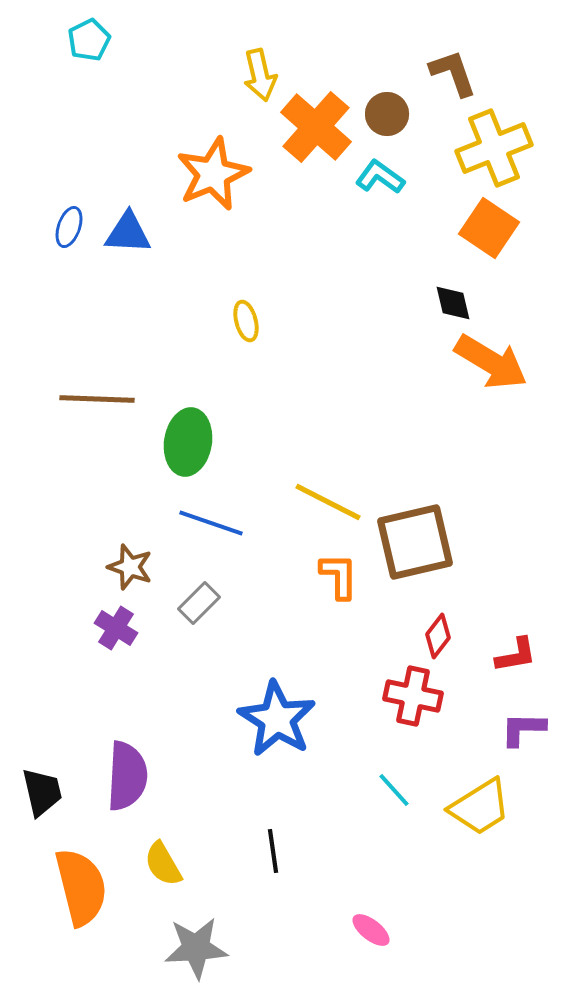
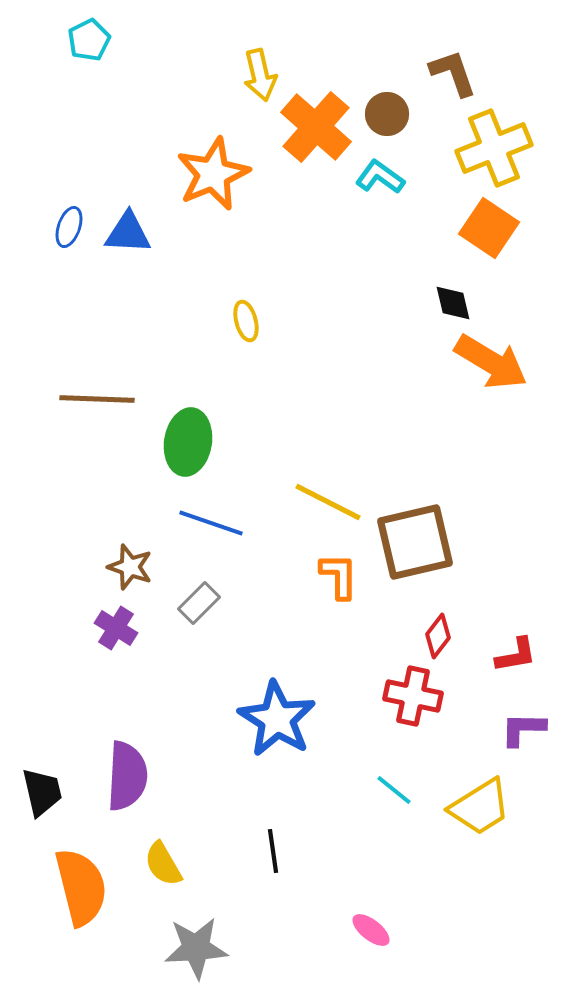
cyan line: rotated 9 degrees counterclockwise
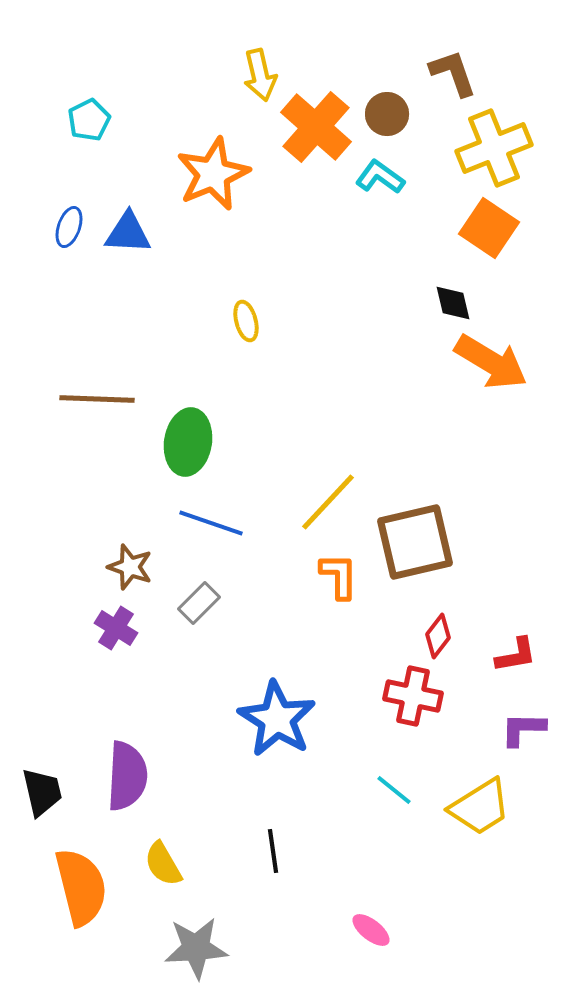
cyan pentagon: moved 80 px down
yellow line: rotated 74 degrees counterclockwise
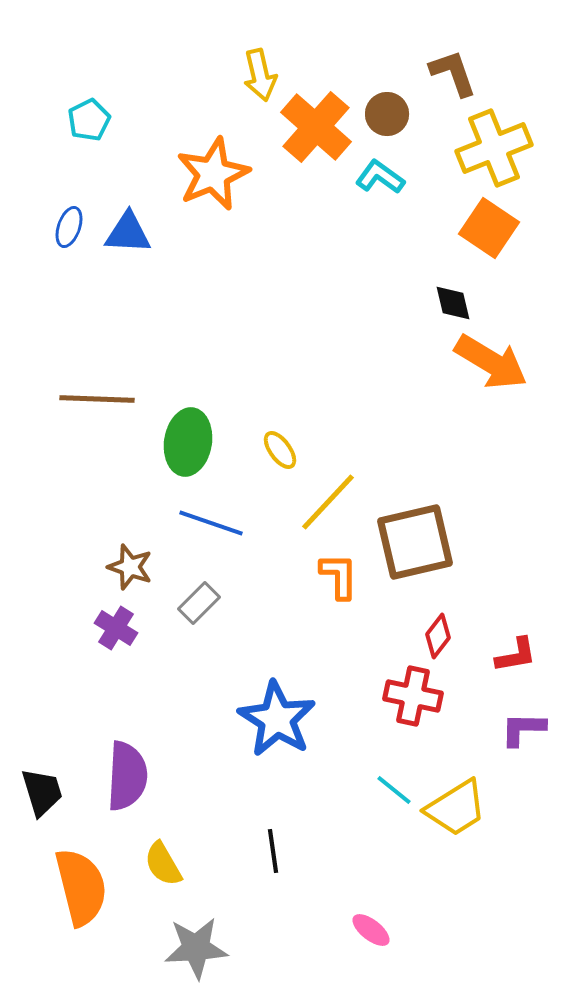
yellow ellipse: moved 34 px right, 129 px down; rotated 21 degrees counterclockwise
black trapezoid: rotated 4 degrees counterclockwise
yellow trapezoid: moved 24 px left, 1 px down
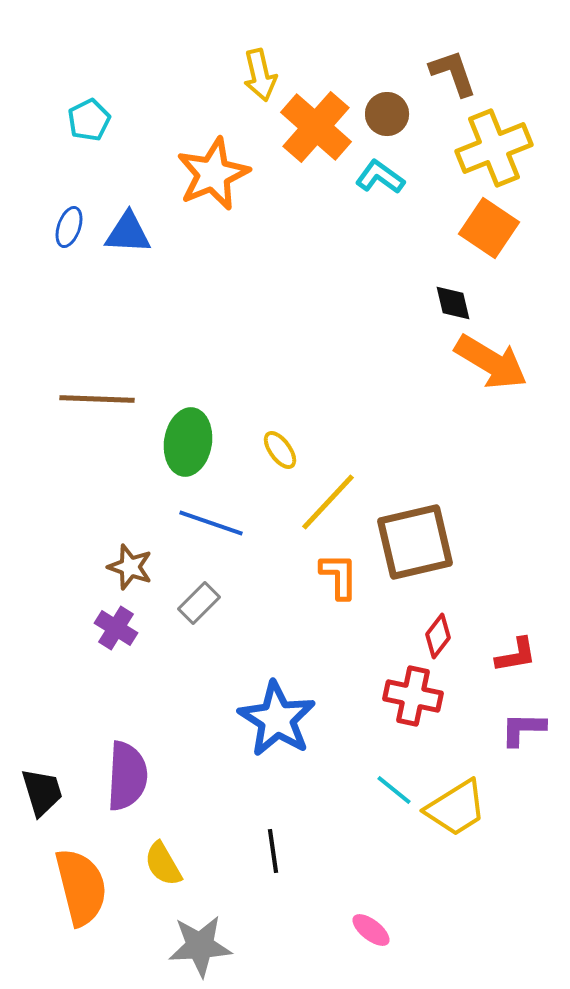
gray star: moved 4 px right, 2 px up
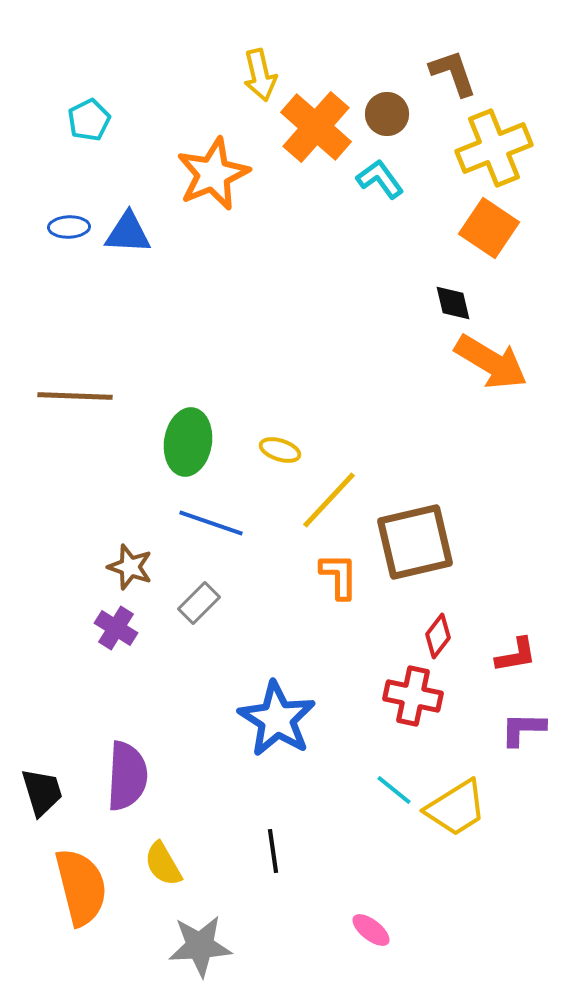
cyan L-shape: moved 2 px down; rotated 18 degrees clockwise
blue ellipse: rotated 69 degrees clockwise
brown line: moved 22 px left, 3 px up
yellow ellipse: rotated 36 degrees counterclockwise
yellow line: moved 1 px right, 2 px up
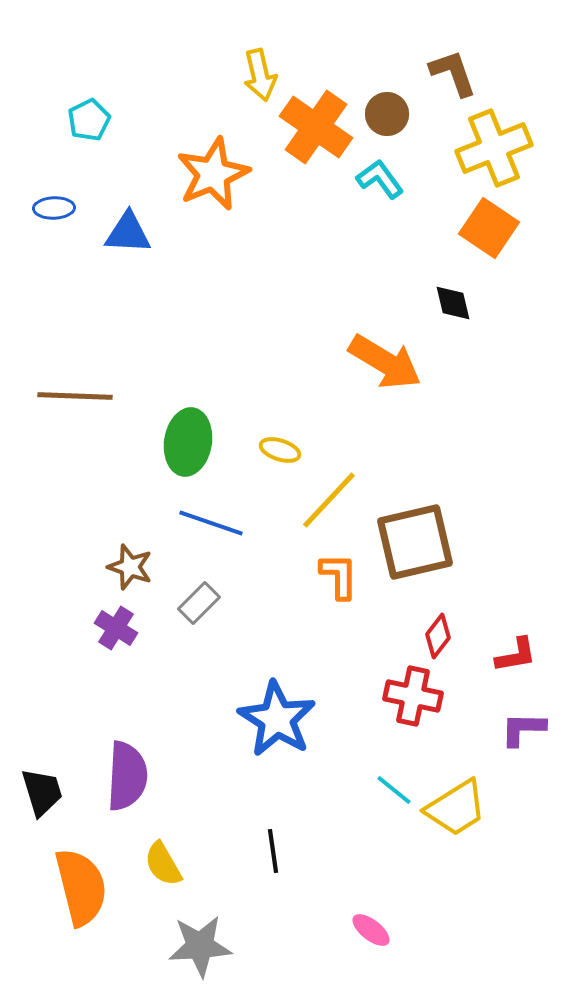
orange cross: rotated 6 degrees counterclockwise
blue ellipse: moved 15 px left, 19 px up
orange arrow: moved 106 px left
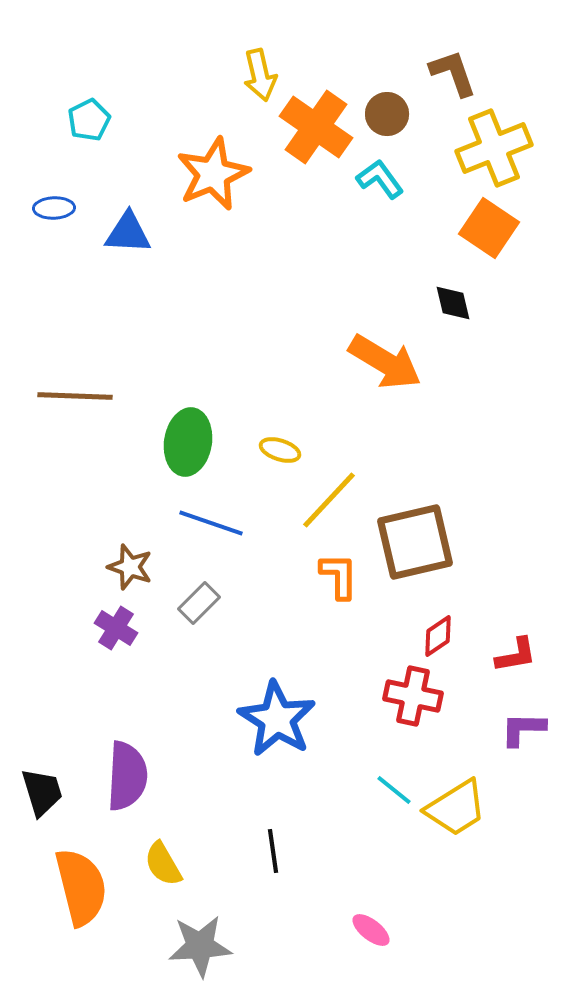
red diamond: rotated 18 degrees clockwise
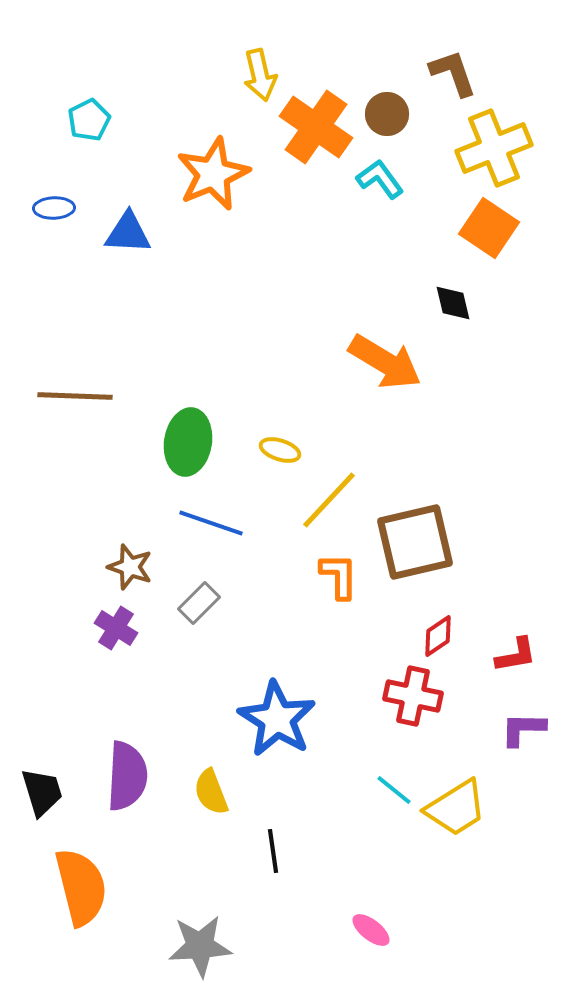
yellow semicircle: moved 48 px right, 72 px up; rotated 9 degrees clockwise
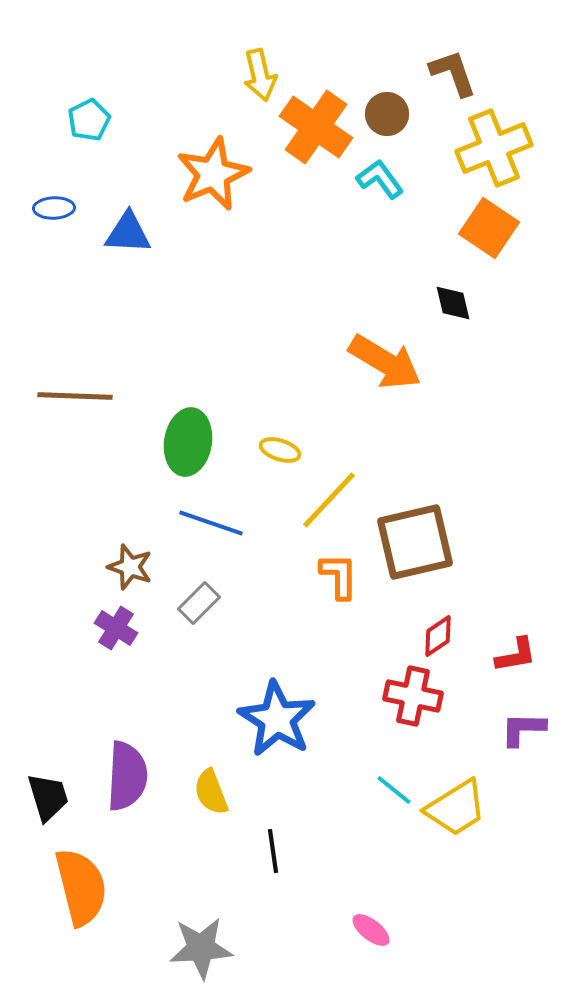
black trapezoid: moved 6 px right, 5 px down
gray star: moved 1 px right, 2 px down
